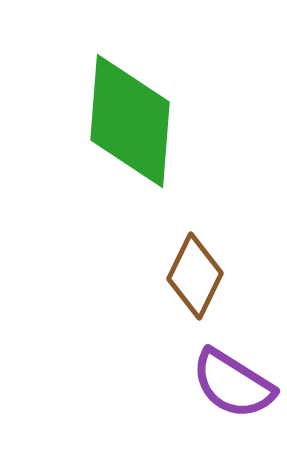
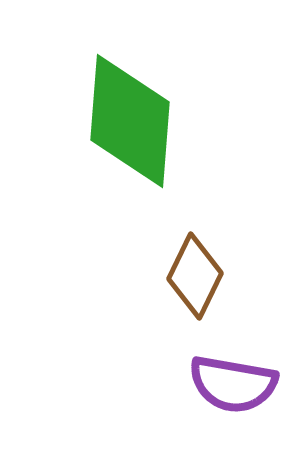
purple semicircle: rotated 22 degrees counterclockwise
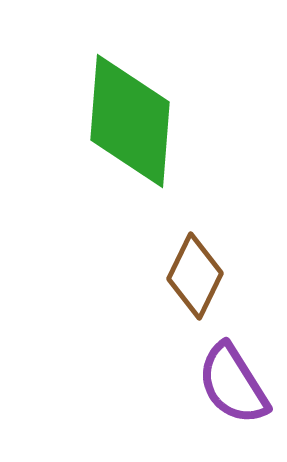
purple semicircle: rotated 48 degrees clockwise
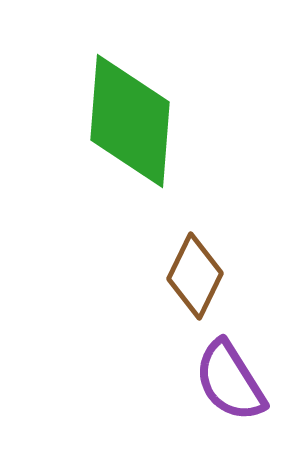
purple semicircle: moved 3 px left, 3 px up
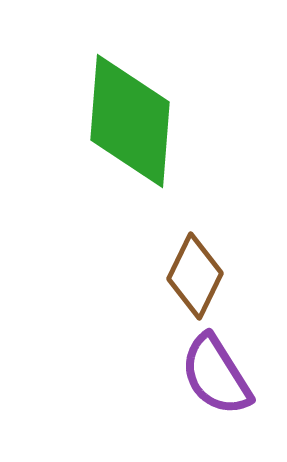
purple semicircle: moved 14 px left, 6 px up
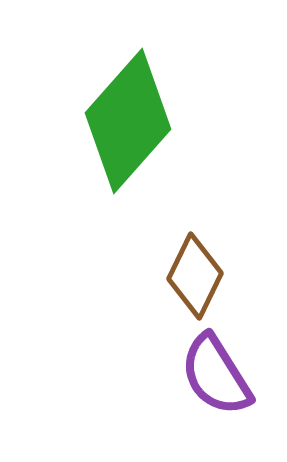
green diamond: moved 2 px left; rotated 37 degrees clockwise
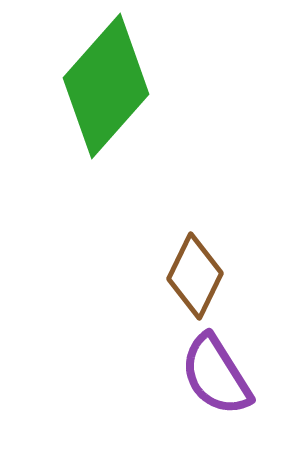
green diamond: moved 22 px left, 35 px up
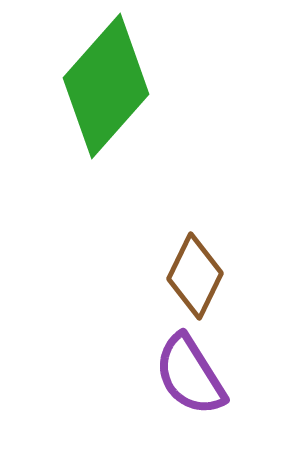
purple semicircle: moved 26 px left
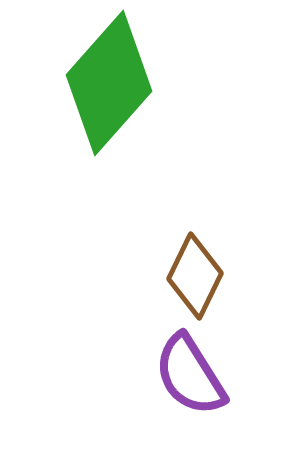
green diamond: moved 3 px right, 3 px up
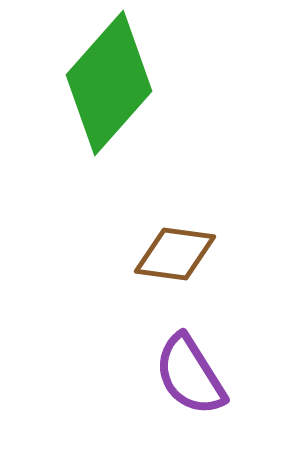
brown diamond: moved 20 px left, 22 px up; rotated 72 degrees clockwise
